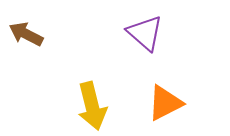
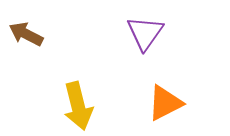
purple triangle: rotated 24 degrees clockwise
yellow arrow: moved 14 px left
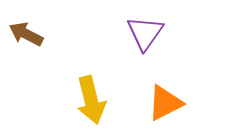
yellow arrow: moved 13 px right, 6 px up
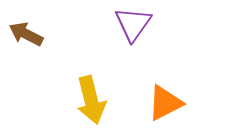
purple triangle: moved 12 px left, 9 px up
